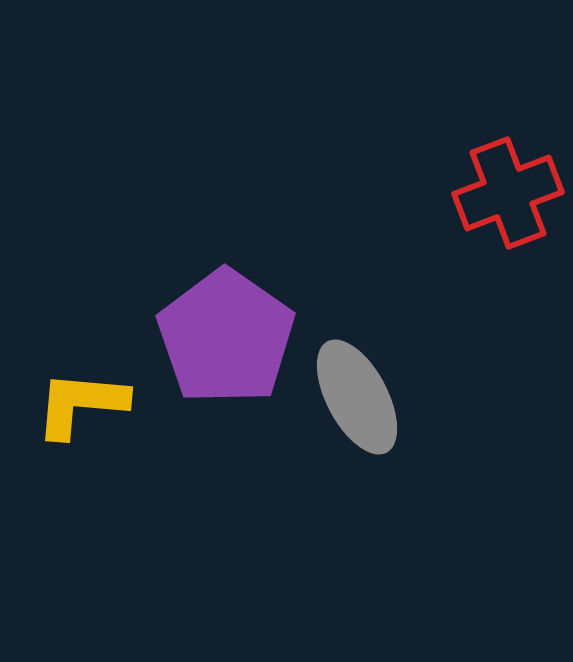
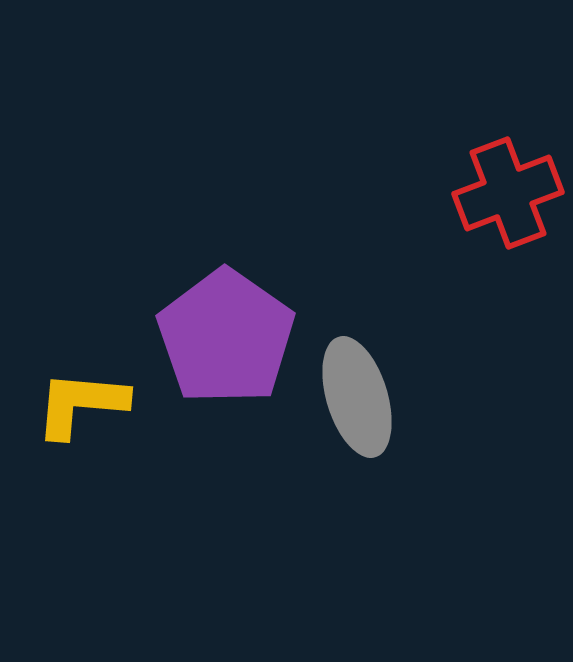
gray ellipse: rotated 11 degrees clockwise
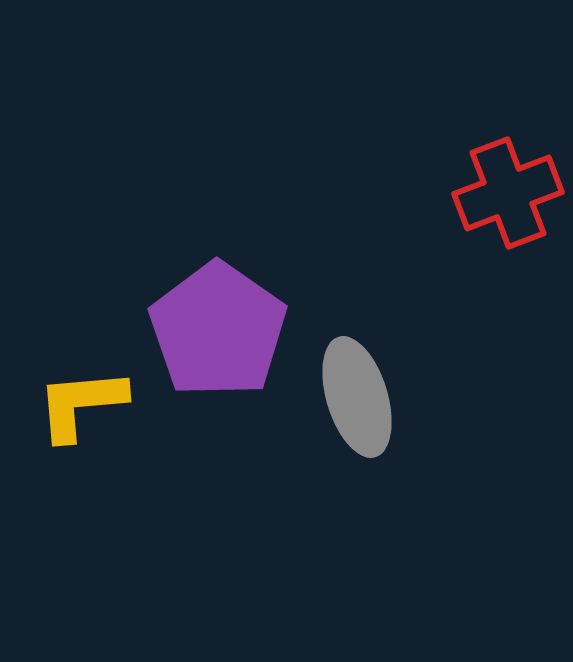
purple pentagon: moved 8 px left, 7 px up
yellow L-shape: rotated 10 degrees counterclockwise
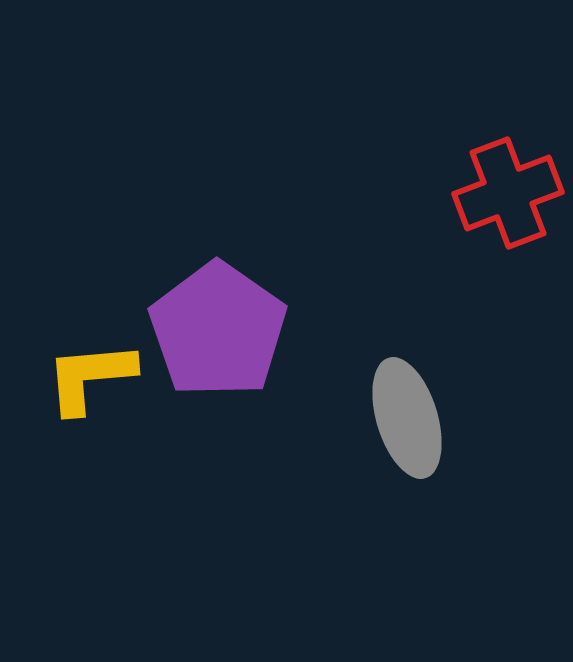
gray ellipse: moved 50 px right, 21 px down
yellow L-shape: moved 9 px right, 27 px up
